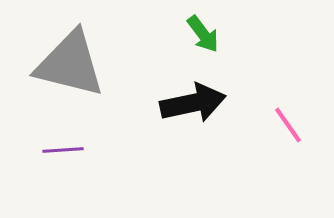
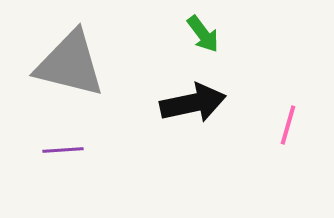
pink line: rotated 51 degrees clockwise
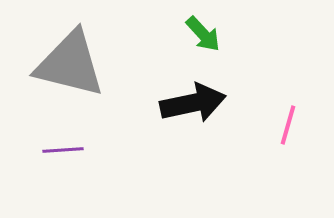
green arrow: rotated 6 degrees counterclockwise
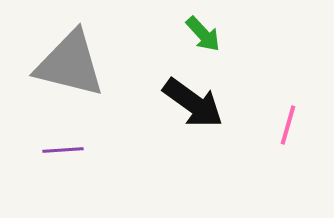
black arrow: rotated 48 degrees clockwise
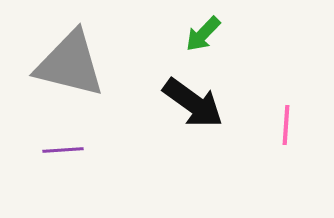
green arrow: rotated 87 degrees clockwise
pink line: moved 2 px left; rotated 12 degrees counterclockwise
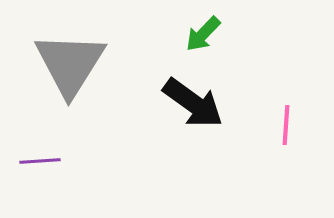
gray triangle: rotated 48 degrees clockwise
purple line: moved 23 px left, 11 px down
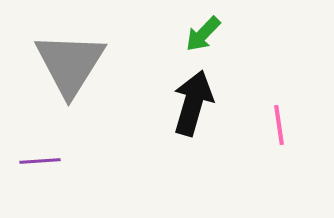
black arrow: rotated 110 degrees counterclockwise
pink line: moved 7 px left; rotated 12 degrees counterclockwise
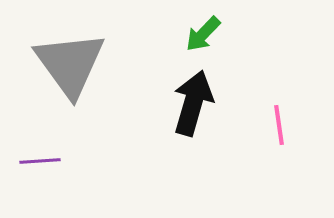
gray triangle: rotated 8 degrees counterclockwise
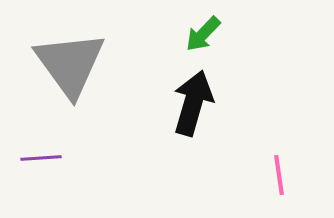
pink line: moved 50 px down
purple line: moved 1 px right, 3 px up
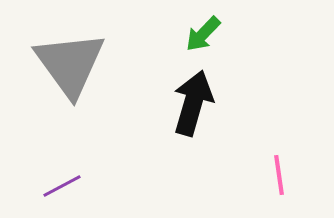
purple line: moved 21 px right, 28 px down; rotated 24 degrees counterclockwise
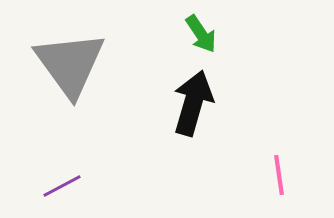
green arrow: moved 2 px left; rotated 78 degrees counterclockwise
